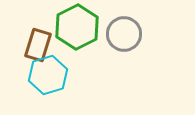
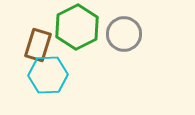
cyan hexagon: rotated 15 degrees clockwise
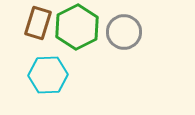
gray circle: moved 2 px up
brown rectangle: moved 22 px up
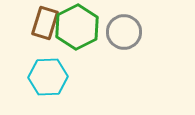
brown rectangle: moved 7 px right
cyan hexagon: moved 2 px down
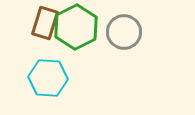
green hexagon: moved 1 px left
cyan hexagon: moved 1 px down; rotated 6 degrees clockwise
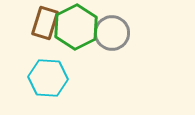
gray circle: moved 12 px left, 1 px down
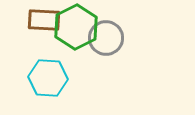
brown rectangle: moved 1 px left, 3 px up; rotated 76 degrees clockwise
gray circle: moved 6 px left, 5 px down
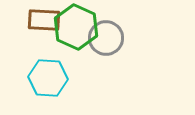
green hexagon: rotated 9 degrees counterclockwise
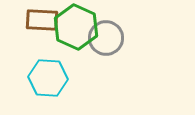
brown rectangle: moved 2 px left
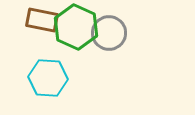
brown rectangle: rotated 8 degrees clockwise
gray circle: moved 3 px right, 5 px up
